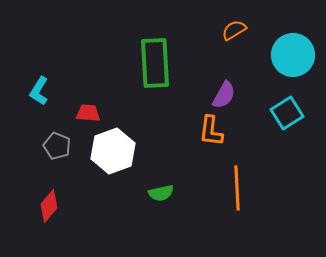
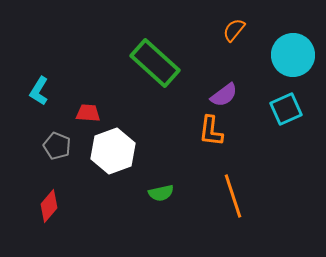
orange semicircle: rotated 20 degrees counterclockwise
green rectangle: rotated 45 degrees counterclockwise
purple semicircle: rotated 24 degrees clockwise
cyan square: moved 1 px left, 4 px up; rotated 8 degrees clockwise
orange line: moved 4 px left, 8 px down; rotated 15 degrees counterclockwise
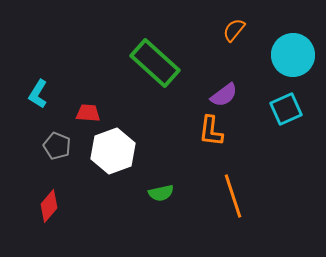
cyan L-shape: moved 1 px left, 3 px down
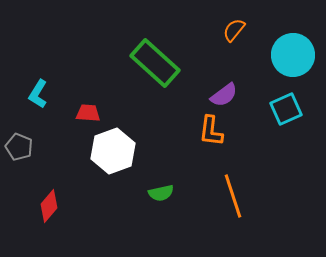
gray pentagon: moved 38 px left, 1 px down
